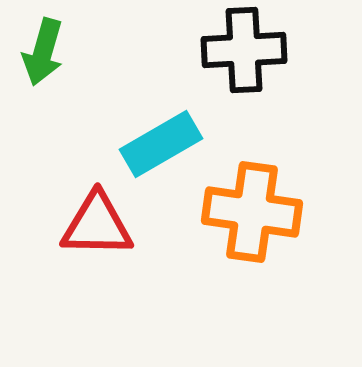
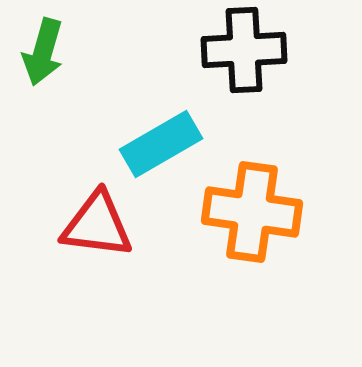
red triangle: rotated 6 degrees clockwise
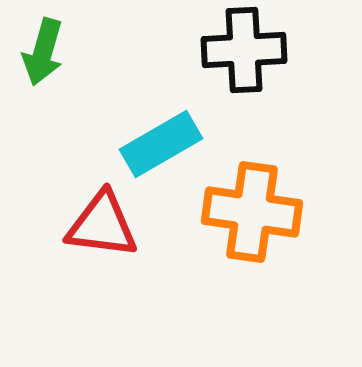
red triangle: moved 5 px right
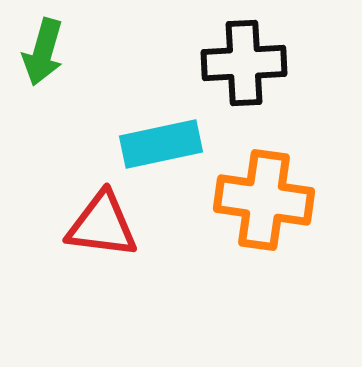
black cross: moved 13 px down
cyan rectangle: rotated 18 degrees clockwise
orange cross: moved 12 px right, 12 px up
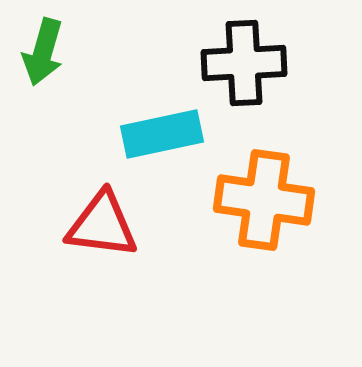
cyan rectangle: moved 1 px right, 10 px up
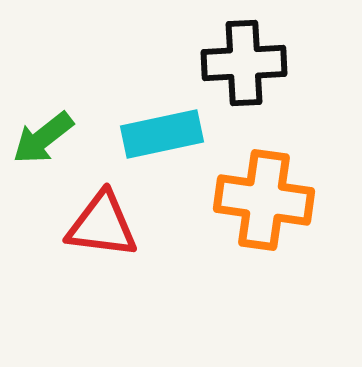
green arrow: moved 86 px down; rotated 36 degrees clockwise
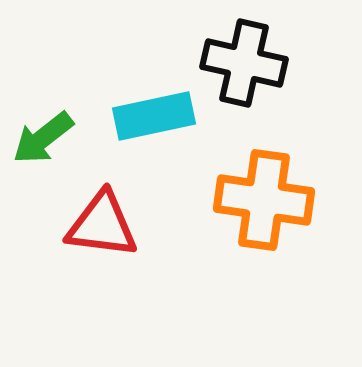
black cross: rotated 16 degrees clockwise
cyan rectangle: moved 8 px left, 18 px up
